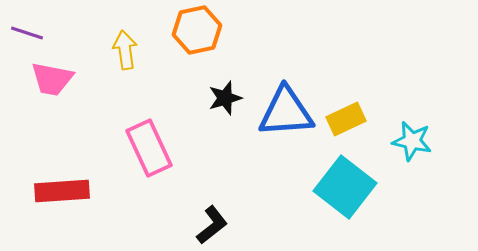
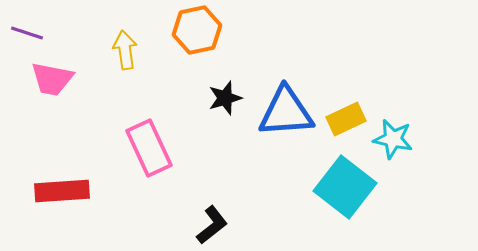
cyan star: moved 19 px left, 2 px up
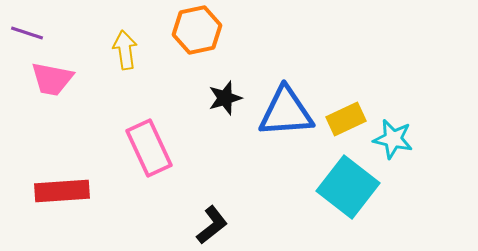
cyan square: moved 3 px right
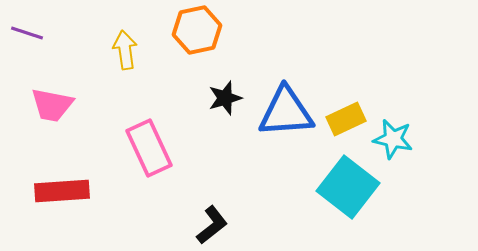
pink trapezoid: moved 26 px down
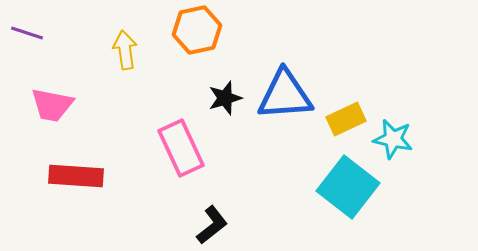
blue triangle: moved 1 px left, 17 px up
pink rectangle: moved 32 px right
red rectangle: moved 14 px right, 15 px up; rotated 8 degrees clockwise
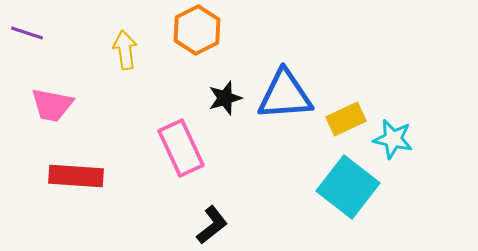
orange hexagon: rotated 15 degrees counterclockwise
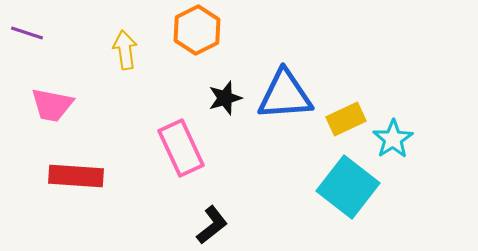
cyan star: rotated 27 degrees clockwise
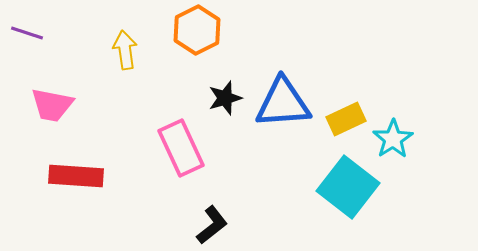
blue triangle: moved 2 px left, 8 px down
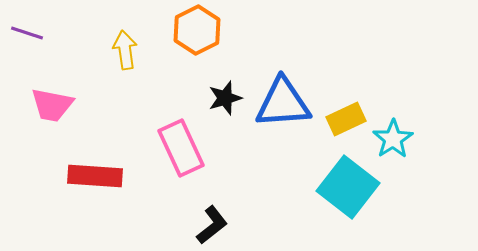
red rectangle: moved 19 px right
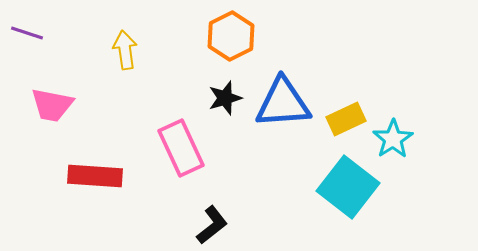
orange hexagon: moved 34 px right, 6 px down
